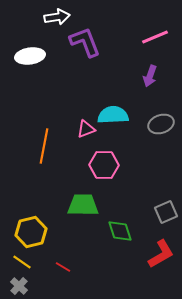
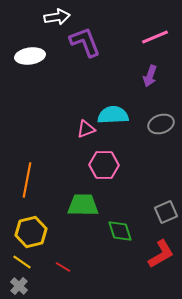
orange line: moved 17 px left, 34 px down
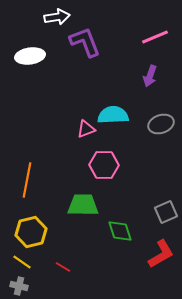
gray cross: rotated 30 degrees counterclockwise
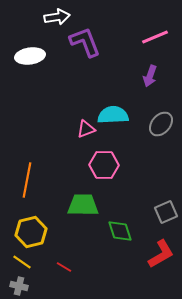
gray ellipse: rotated 30 degrees counterclockwise
red line: moved 1 px right
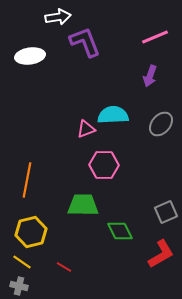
white arrow: moved 1 px right
green diamond: rotated 8 degrees counterclockwise
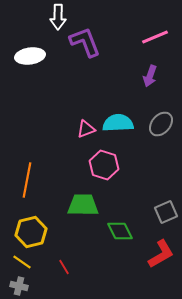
white arrow: rotated 100 degrees clockwise
cyan semicircle: moved 5 px right, 8 px down
pink hexagon: rotated 16 degrees clockwise
red line: rotated 28 degrees clockwise
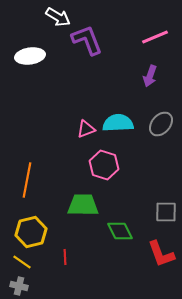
white arrow: rotated 60 degrees counterclockwise
purple L-shape: moved 2 px right, 2 px up
gray square: rotated 25 degrees clockwise
red L-shape: rotated 100 degrees clockwise
red line: moved 1 px right, 10 px up; rotated 28 degrees clockwise
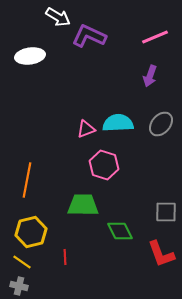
purple L-shape: moved 2 px right, 4 px up; rotated 44 degrees counterclockwise
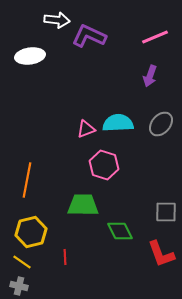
white arrow: moved 1 px left, 3 px down; rotated 25 degrees counterclockwise
